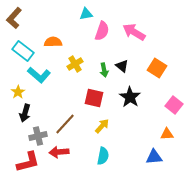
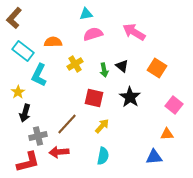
pink semicircle: moved 9 px left, 3 px down; rotated 126 degrees counterclockwise
cyan L-shape: rotated 75 degrees clockwise
brown line: moved 2 px right
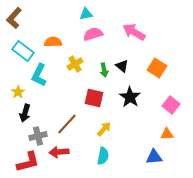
pink square: moved 3 px left
yellow arrow: moved 2 px right, 3 px down
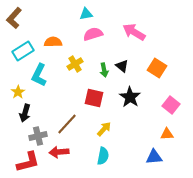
cyan rectangle: rotated 70 degrees counterclockwise
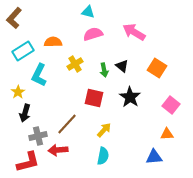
cyan triangle: moved 2 px right, 2 px up; rotated 24 degrees clockwise
yellow arrow: moved 1 px down
red arrow: moved 1 px left, 2 px up
